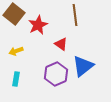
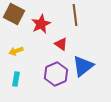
brown square: rotated 10 degrees counterclockwise
red star: moved 3 px right, 1 px up
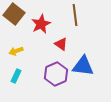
brown square: rotated 10 degrees clockwise
blue triangle: rotated 45 degrees clockwise
cyan rectangle: moved 3 px up; rotated 16 degrees clockwise
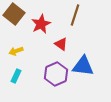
brown line: rotated 25 degrees clockwise
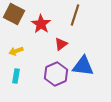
brown square: rotated 10 degrees counterclockwise
red star: rotated 12 degrees counterclockwise
red triangle: rotated 48 degrees clockwise
cyan rectangle: rotated 16 degrees counterclockwise
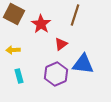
yellow arrow: moved 3 px left, 1 px up; rotated 16 degrees clockwise
blue triangle: moved 2 px up
cyan rectangle: moved 3 px right; rotated 24 degrees counterclockwise
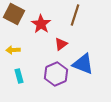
blue triangle: rotated 15 degrees clockwise
